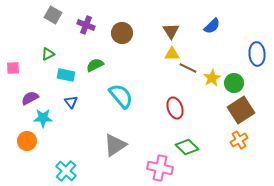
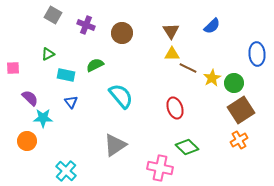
purple semicircle: rotated 72 degrees clockwise
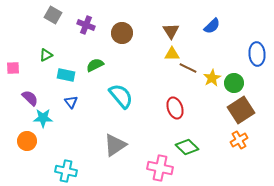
green triangle: moved 2 px left, 1 px down
cyan cross: rotated 30 degrees counterclockwise
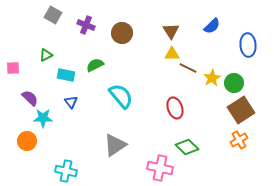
blue ellipse: moved 9 px left, 9 px up
